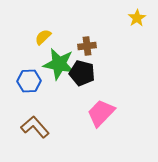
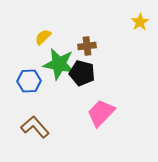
yellow star: moved 3 px right, 4 px down
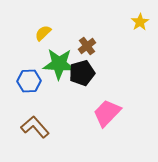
yellow semicircle: moved 4 px up
brown cross: rotated 30 degrees counterclockwise
green star: rotated 8 degrees counterclockwise
black pentagon: rotated 30 degrees counterclockwise
pink trapezoid: moved 6 px right
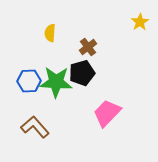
yellow semicircle: moved 7 px right; rotated 42 degrees counterclockwise
brown cross: moved 1 px right, 1 px down
green star: moved 3 px left, 18 px down
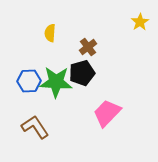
brown L-shape: rotated 8 degrees clockwise
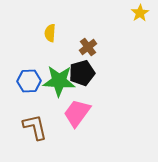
yellow star: moved 9 px up
green star: moved 3 px right, 1 px up
pink trapezoid: moved 30 px left; rotated 8 degrees counterclockwise
brown L-shape: rotated 20 degrees clockwise
